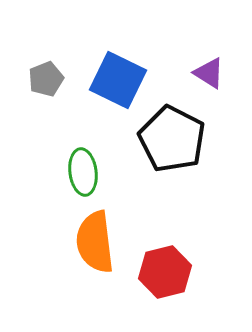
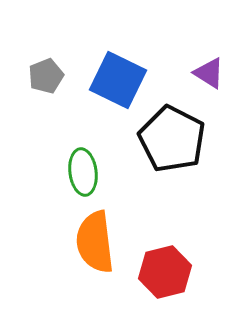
gray pentagon: moved 3 px up
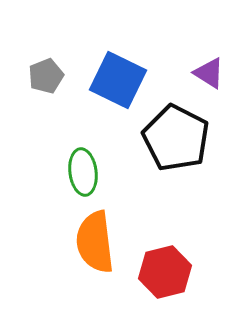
black pentagon: moved 4 px right, 1 px up
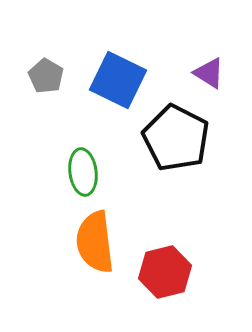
gray pentagon: rotated 20 degrees counterclockwise
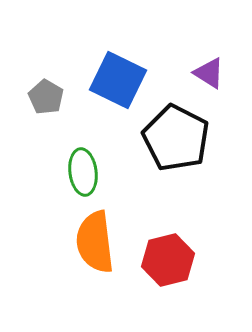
gray pentagon: moved 21 px down
red hexagon: moved 3 px right, 12 px up
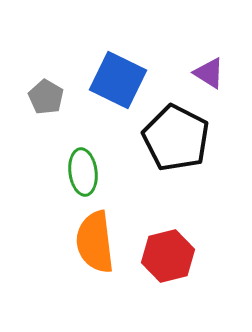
red hexagon: moved 4 px up
